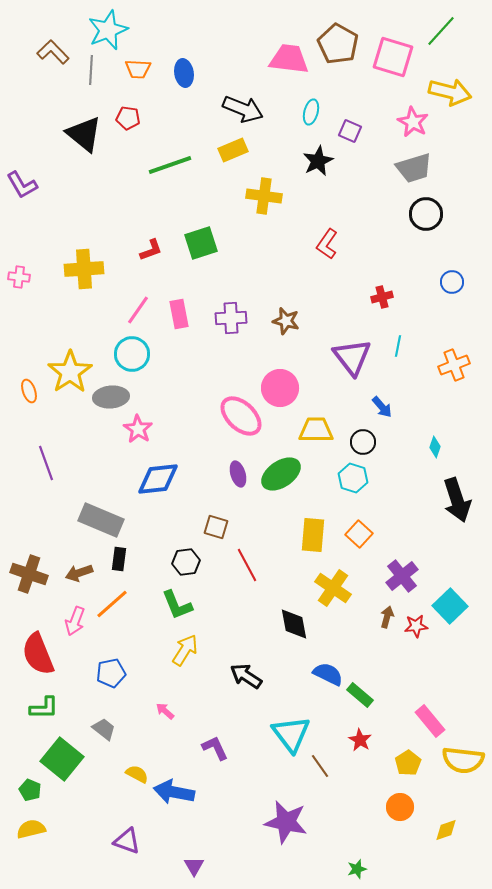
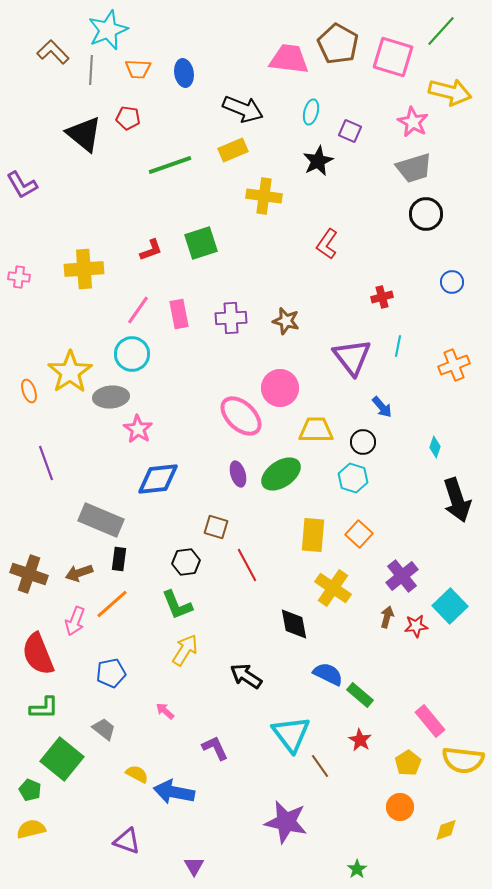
green star at (357, 869): rotated 18 degrees counterclockwise
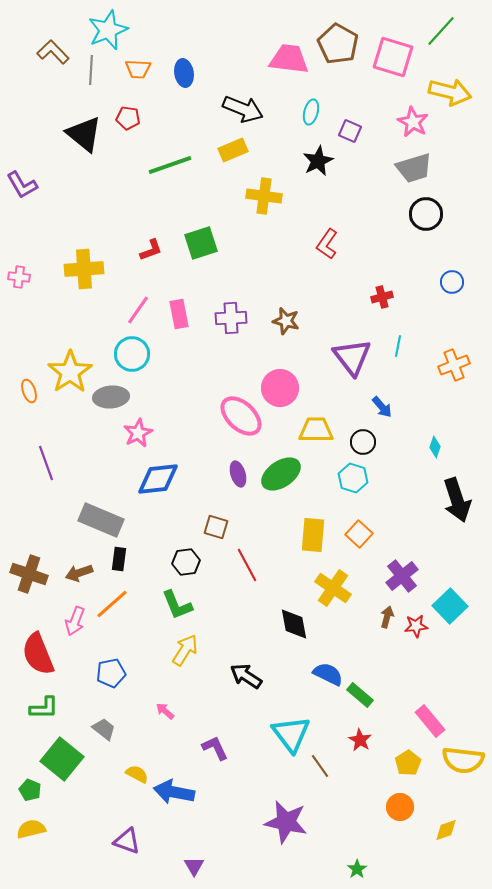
pink star at (138, 429): moved 4 px down; rotated 12 degrees clockwise
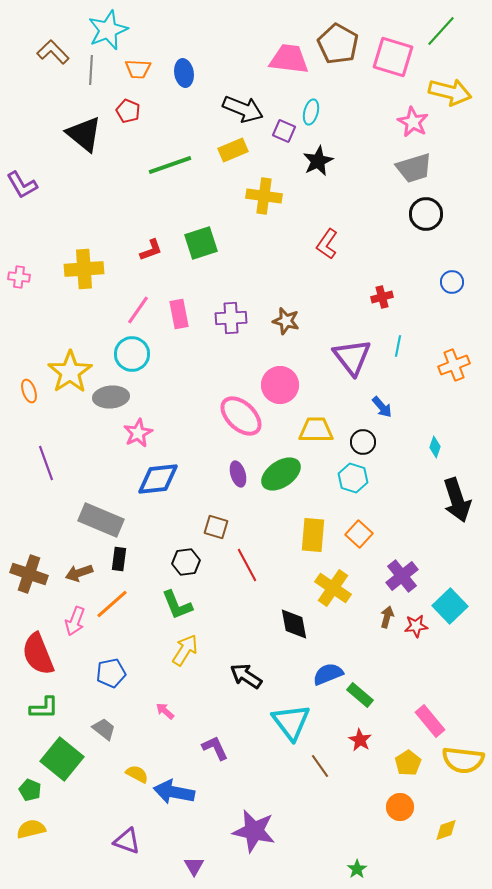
red pentagon at (128, 118): moved 7 px up; rotated 15 degrees clockwise
purple square at (350, 131): moved 66 px left
pink circle at (280, 388): moved 3 px up
blue semicircle at (328, 674): rotated 48 degrees counterclockwise
cyan triangle at (291, 734): moved 12 px up
purple star at (286, 822): moved 32 px left, 9 px down
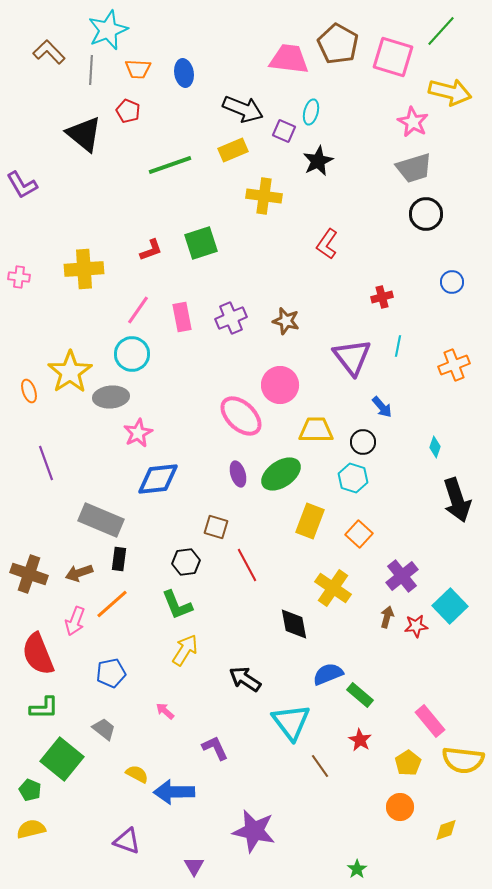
brown L-shape at (53, 52): moved 4 px left
pink rectangle at (179, 314): moved 3 px right, 3 px down
purple cross at (231, 318): rotated 20 degrees counterclockwise
yellow rectangle at (313, 535): moved 3 px left, 14 px up; rotated 16 degrees clockwise
black arrow at (246, 676): moved 1 px left, 3 px down
blue arrow at (174, 792): rotated 12 degrees counterclockwise
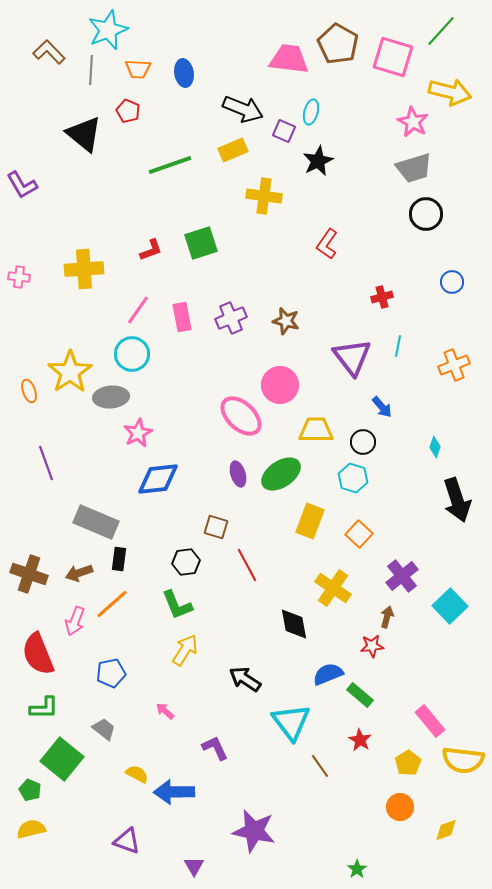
gray rectangle at (101, 520): moved 5 px left, 2 px down
red star at (416, 626): moved 44 px left, 20 px down
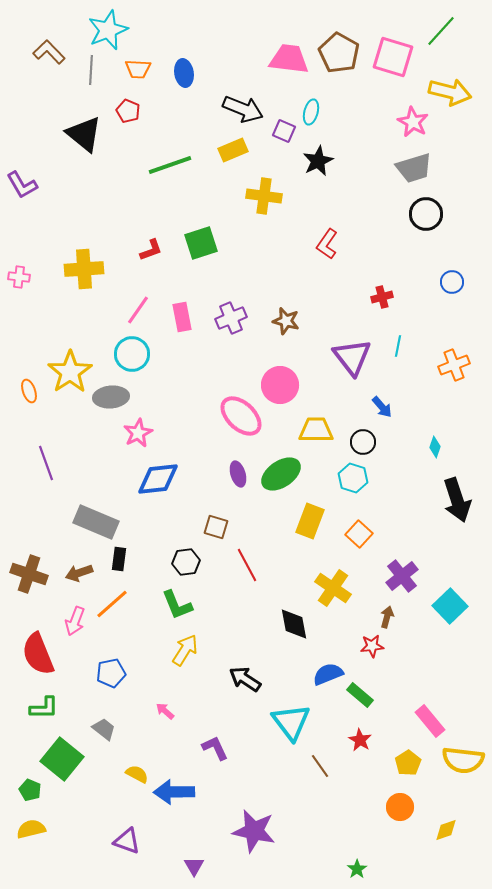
brown pentagon at (338, 44): moved 1 px right, 9 px down
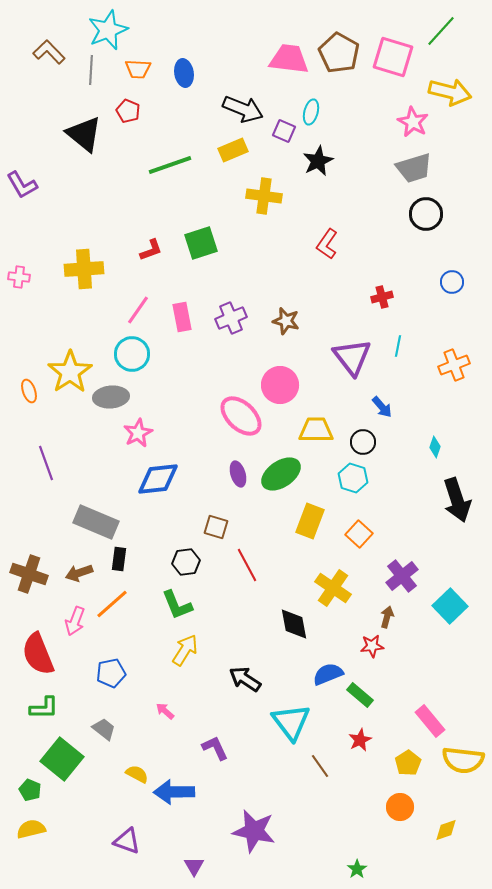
red star at (360, 740): rotated 15 degrees clockwise
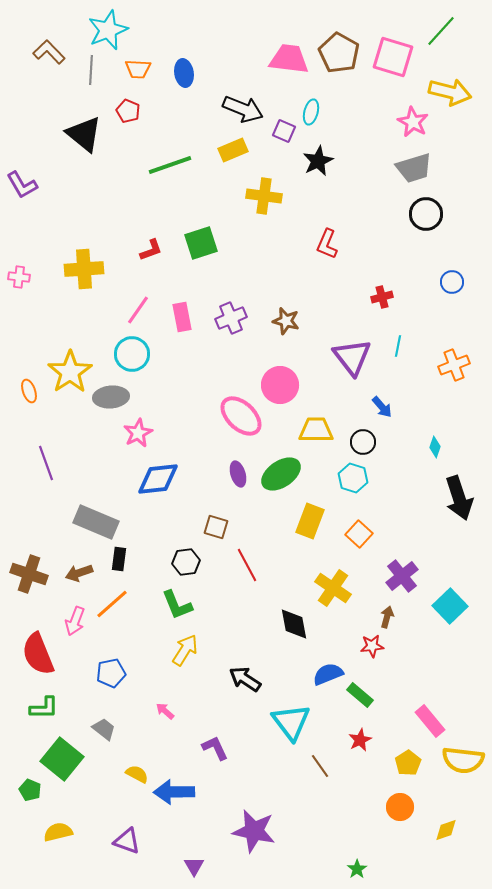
red L-shape at (327, 244): rotated 12 degrees counterclockwise
black arrow at (457, 500): moved 2 px right, 2 px up
yellow semicircle at (31, 829): moved 27 px right, 3 px down
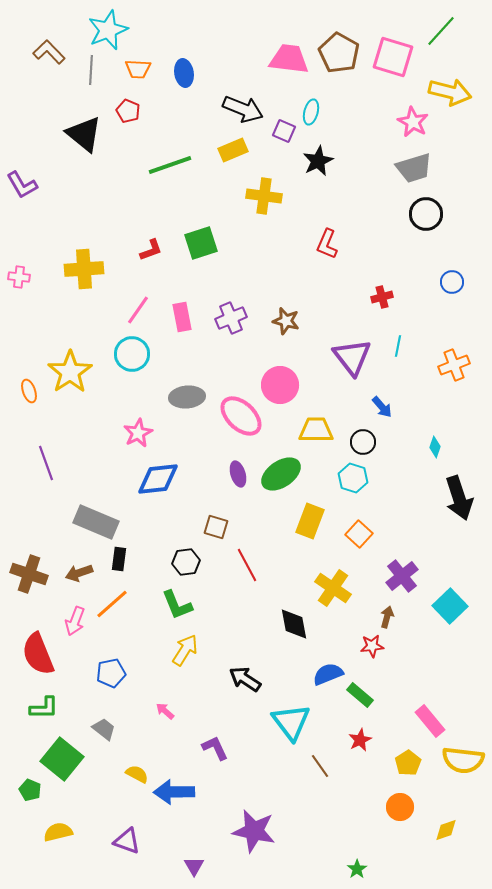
gray ellipse at (111, 397): moved 76 px right
